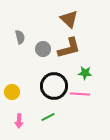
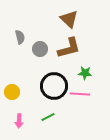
gray circle: moved 3 px left
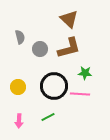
yellow circle: moved 6 px right, 5 px up
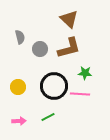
pink arrow: rotated 96 degrees counterclockwise
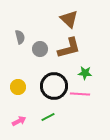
pink arrow: rotated 24 degrees counterclockwise
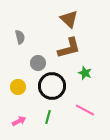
gray circle: moved 2 px left, 14 px down
green star: rotated 16 degrees clockwise
black circle: moved 2 px left
pink line: moved 5 px right, 16 px down; rotated 24 degrees clockwise
green line: rotated 48 degrees counterclockwise
